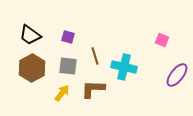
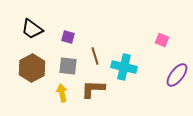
black trapezoid: moved 2 px right, 6 px up
yellow arrow: rotated 48 degrees counterclockwise
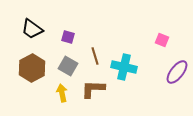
gray square: rotated 24 degrees clockwise
purple ellipse: moved 3 px up
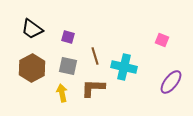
gray square: rotated 18 degrees counterclockwise
purple ellipse: moved 6 px left, 10 px down
brown L-shape: moved 1 px up
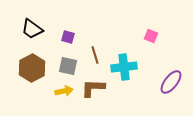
pink square: moved 11 px left, 4 px up
brown line: moved 1 px up
cyan cross: rotated 20 degrees counterclockwise
yellow arrow: moved 2 px right, 2 px up; rotated 90 degrees clockwise
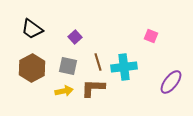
purple square: moved 7 px right; rotated 32 degrees clockwise
brown line: moved 3 px right, 7 px down
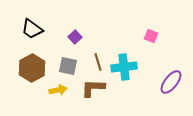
yellow arrow: moved 6 px left, 1 px up
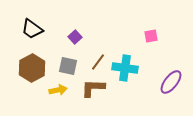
pink square: rotated 32 degrees counterclockwise
brown line: rotated 54 degrees clockwise
cyan cross: moved 1 px right, 1 px down; rotated 15 degrees clockwise
